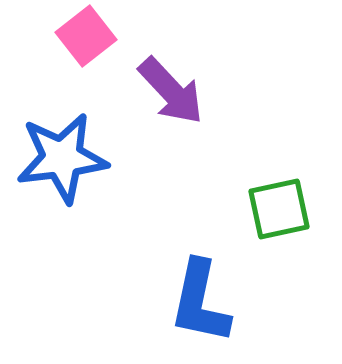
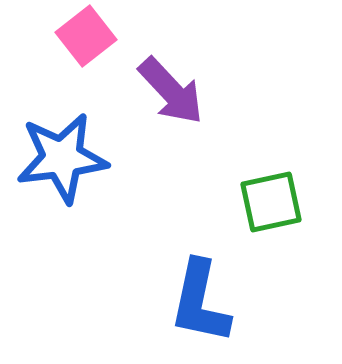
green square: moved 8 px left, 7 px up
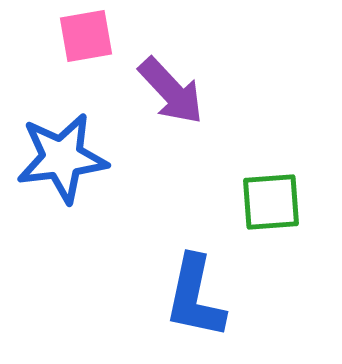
pink square: rotated 28 degrees clockwise
green square: rotated 8 degrees clockwise
blue L-shape: moved 5 px left, 5 px up
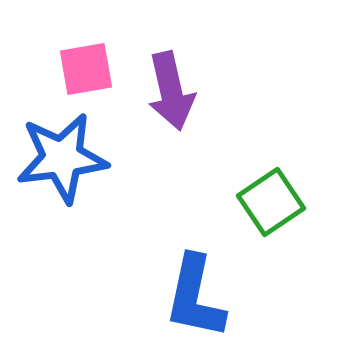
pink square: moved 33 px down
purple arrow: rotated 30 degrees clockwise
green square: rotated 30 degrees counterclockwise
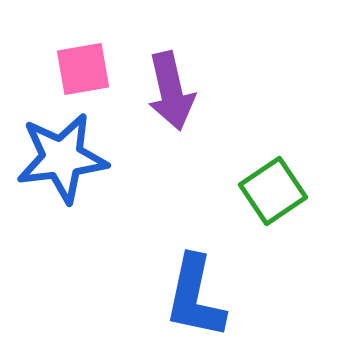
pink square: moved 3 px left
green square: moved 2 px right, 11 px up
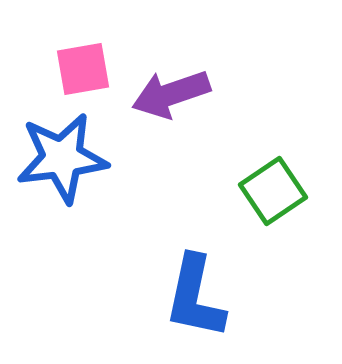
purple arrow: moved 3 px down; rotated 84 degrees clockwise
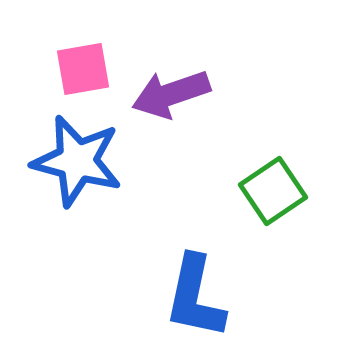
blue star: moved 15 px right, 3 px down; rotated 22 degrees clockwise
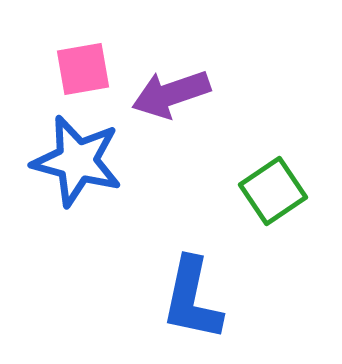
blue L-shape: moved 3 px left, 2 px down
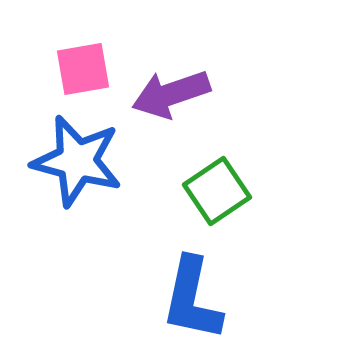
green square: moved 56 px left
